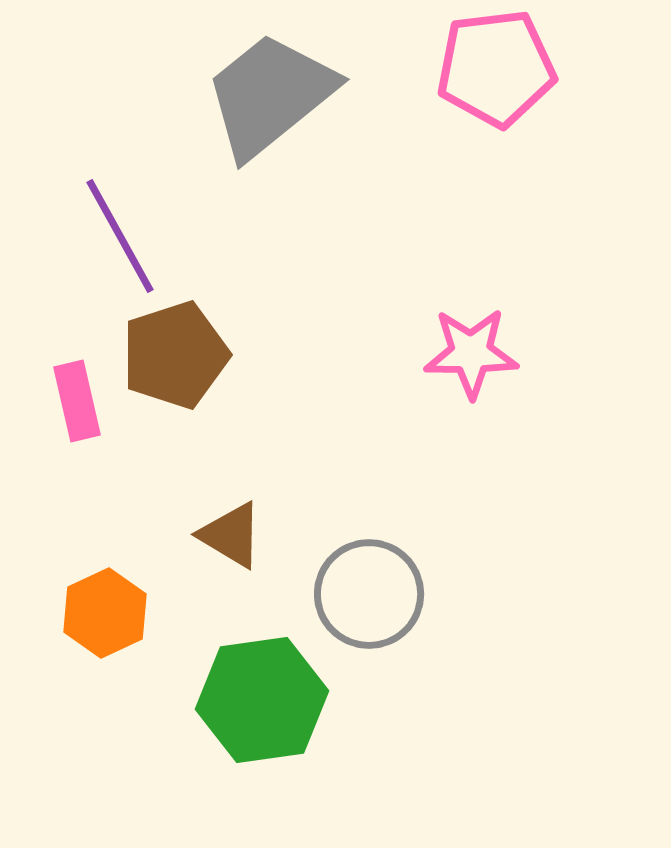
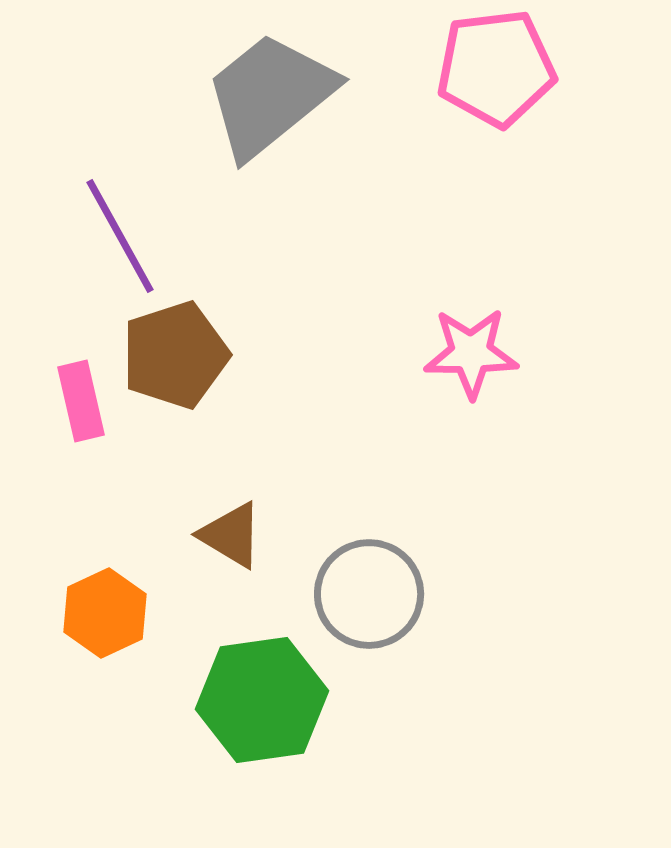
pink rectangle: moved 4 px right
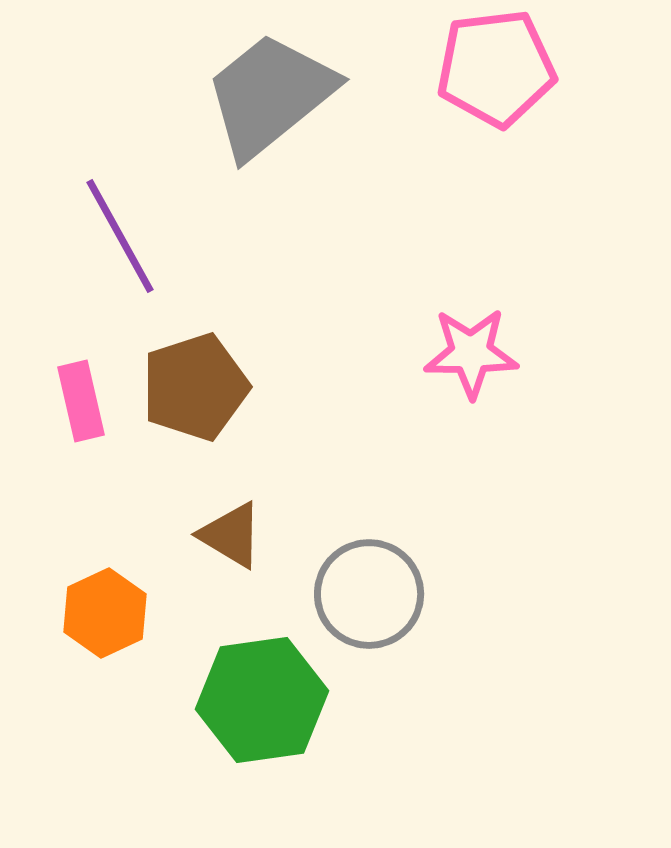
brown pentagon: moved 20 px right, 32 px down
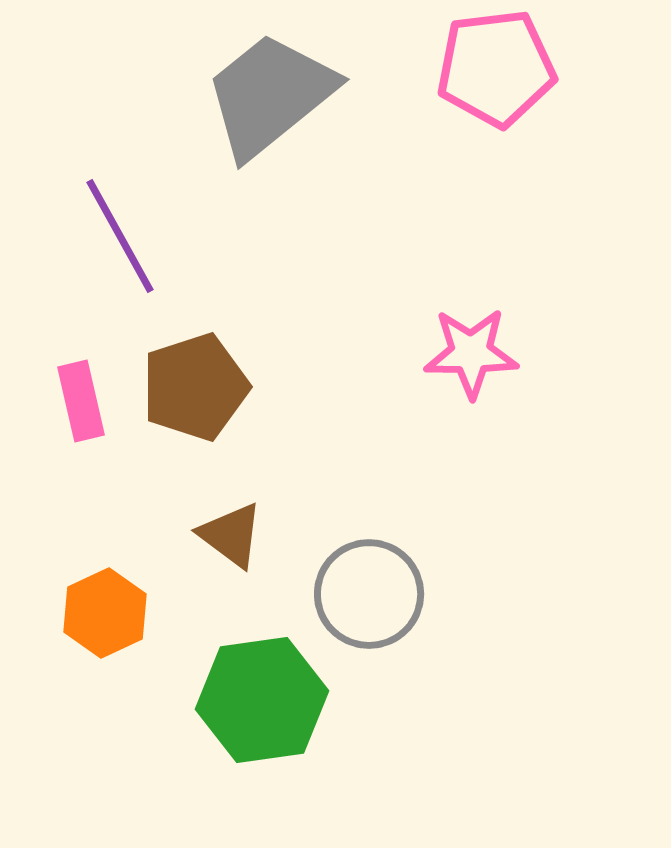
brown triangle: rotated 6 degrees clockwise
